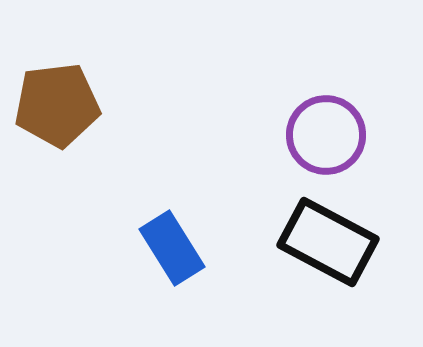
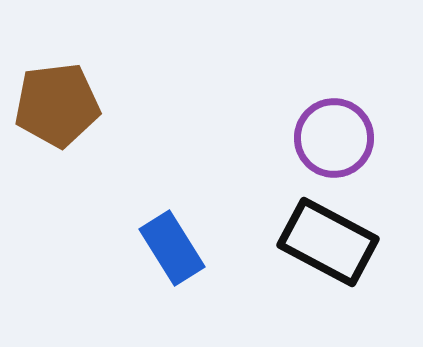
purple circle: moved 8 px right, 3 px down
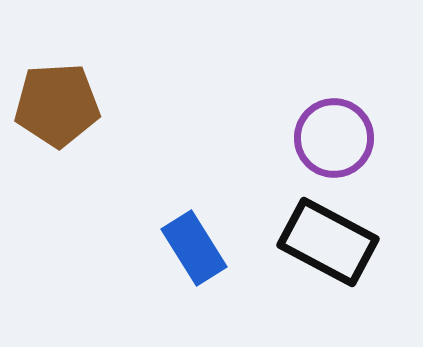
brown pentagon: rotated 4 degrees clockwise
blue rectangle: moved 22 px right
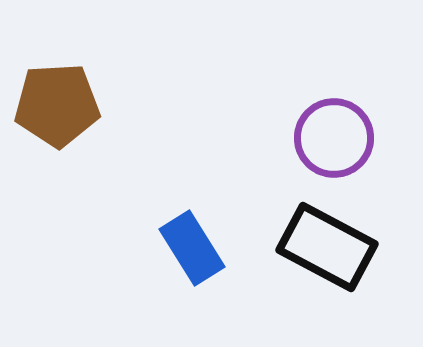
black rectangle: moved 1 px left, 5 px down
blue rectangle: moved 2 px left
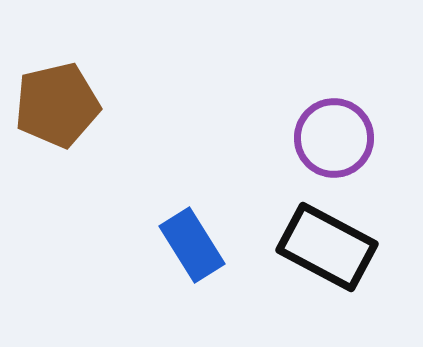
brown pentagon: rotated 10 degrees counterclockwise
blue rectangle: moved 3 px up
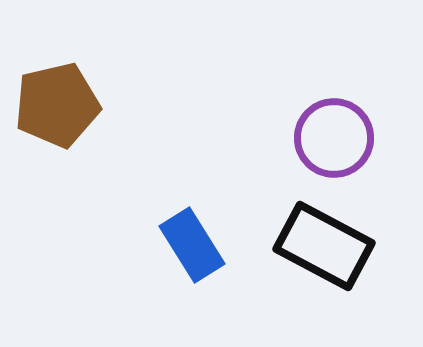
black rectangle: moved 3 px left, 1 px up
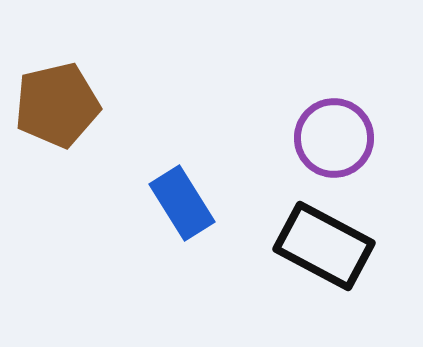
blue rectangle: moved 10 px left, 42 px up
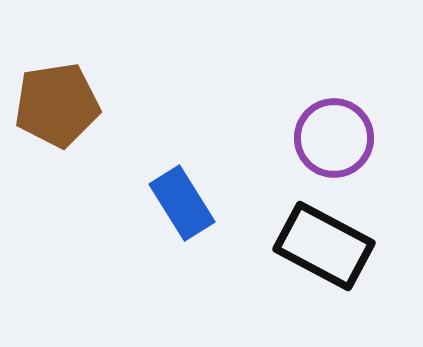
brown pentagon: rotated 4 degrees clockwise
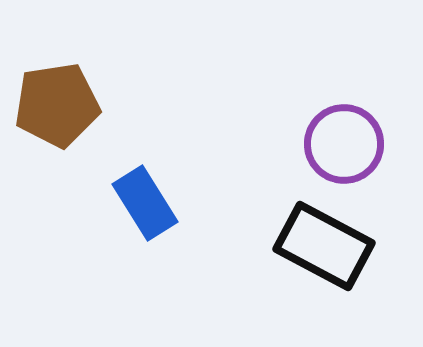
purple circle: moved 10 px right, 6 px down
blue rectangle: moved 37 px left
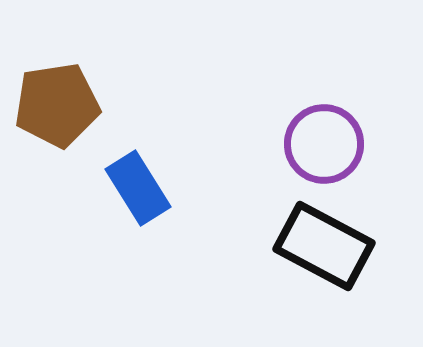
purple circle: moved 20 px left
blue rectangle: moved 7 px left, 15 px up
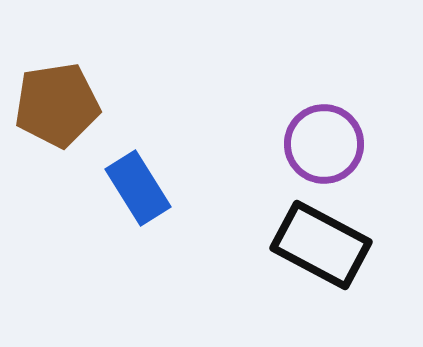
black rectangle: moved 3 px left, 1 px up
